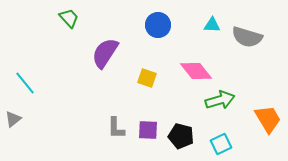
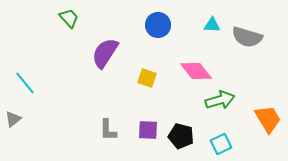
gray L-shape: moved 8 px left, 2 px down
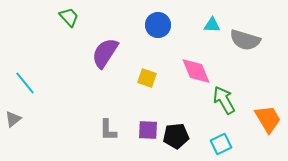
green trapezoid: moved 1 px up
gray semicircle: moved 2 px left, 3 px down
pink diamond: rotated 16 degrees clockwise
green arrow: moved 4 px right; rotated 104 degrees counterclockwise
black pentagon: moved 5 px left; rotated 20 degrees counterclockwise
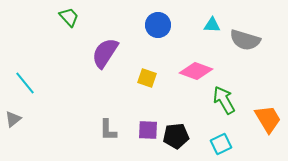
pink diamond: rotated 48 degrees counterclockwise
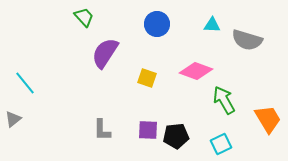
green trapezoid: moved 15 px right
blue circle: moved 1 px left, 1 px up
gray semicircle: moved 2 px right
gray L-shape: moved 6 px left
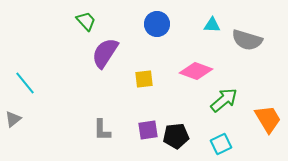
green trapezoid: moved 2 px right, 4 px down
yellow square: moved 3 px left, 1 px down; rotated 24 degrees counterclockwise
green arrow: rotated 80 degrees clockwise
purple square: rotated 10 degrees counterclockwise
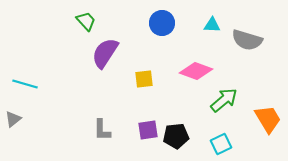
blue circle: moved 5 px right, 1 px up
cyan line: moved 1 px down; rotated 35 degrees counterclockwise
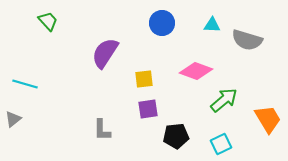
green trapezoid: moved 38 px left
purple square: moved 21 px up
